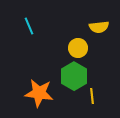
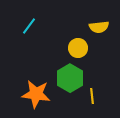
cyan line: rotated 60 degrees clockwise
green hexagon: moved 4 px left, 2 px down
orange star: moved 3 px left, 1 px down
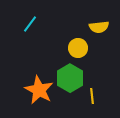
cyan line: moved 1 px right, 2 px up
orange star: moved 3 px right, 4 px up; rotated 20 degrees clockwise
